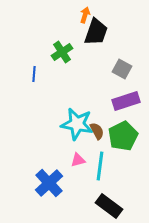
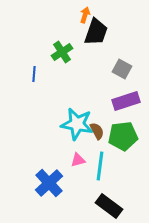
green pentagon: rotated 20 degrees clockwise
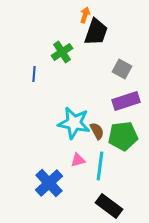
cyan star: moved 3 px left, 1 px up
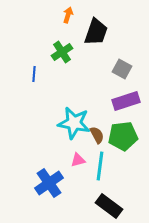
orange arrow: moved 17 px left
brown semicircle: moved 4 px down
blue cross: rotated 8 degrees clockwise
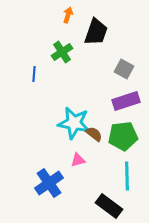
gray square: moved 2 px right
brown semicircle: moved 3 px left, 1 px up; rotated 24 degrees counterclockwise
cyan line: moved 27 px right, 10 px down; rotated 8 degrees counterclockwise
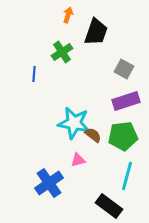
brown semicircle: moved 1 px left, 1 px down
cyan line: rotated 16 degrees clockwise
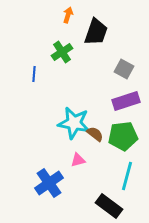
brown semicircle: moved 2 px right, 1 px up
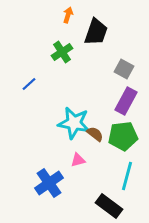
blue line: moved 5 px left, 10 px down; rotated 42 degrees clockwise
purple rectangle: rotated 44 degrees counterclockwise
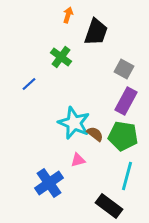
green cross: moved 1 px left, 5 px down; rotated 20 degrees counterclockwise
cyan star: rotated 12 degrees clockwise
green pentagon: rotated 16 degrees clockwise
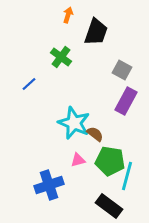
gray square: moved 2 px left, 1 px down
green pentagon: moved 13 px left, 25 px down
blue cross: moved 2 px down; rotated 16 degrees clockwise
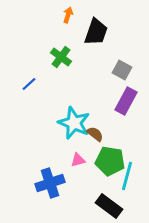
blue cross: moved 1 px right, 2 px up
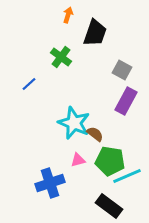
black trapezoid: moved 1 px left, 1 px down
cyan line: rotated 52 degrees clockwise
